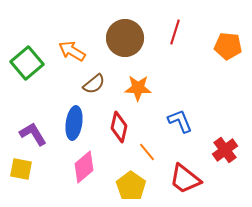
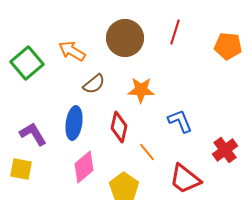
orange star: moved 3 px right, 2 px down
yellow pentagon: moved 7 px left, 1 px down
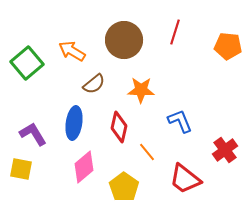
brown circle: moved 1 px left, 2 px down
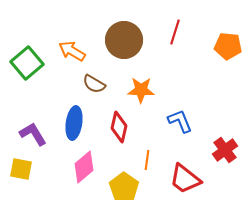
brown semicircle: rotated 70 degrees clockwise
orange line: moved 8 px down; rotated 48 degrees clockwise
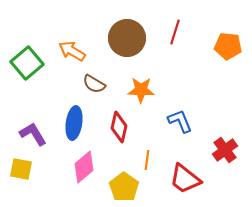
brown circle: moved 3 px right, 2 px up
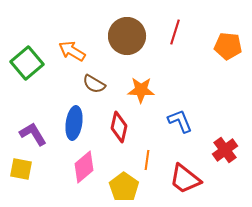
brown circle: moved 2 px up
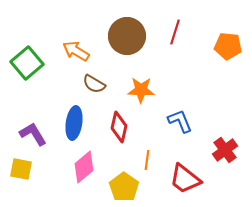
orange arrow: moved 4 px right
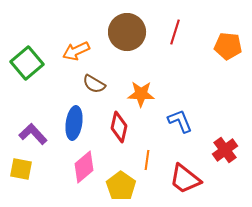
brown circle: moved 4 px up
orange arrow: rotated 56 degrees counterclockwise
orange star: moved 4 px down
purple L-shape: rotated 12 degrees counterclockwise
yellow pentagon: moved 3 px left, 1 px up
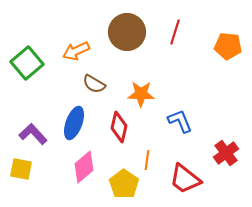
blue ellipse: rotated 12 degrees clockwise
red cross: moved 1 px right, 3 px down
yellow pentagon: moved 3 px right, 2 px up
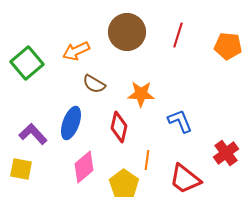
red line: moved 3 px right, 3 px down
blue ellipse: moved 3 px left
